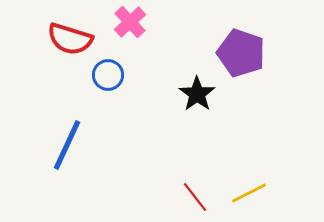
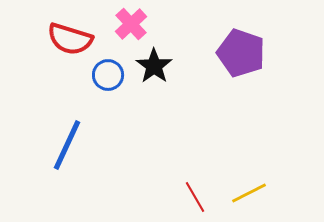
pink cross: moved 1 px right, 2 px down
black star: moved 43 px left, 28 px up
red line: rotated 8 degrees clockwise
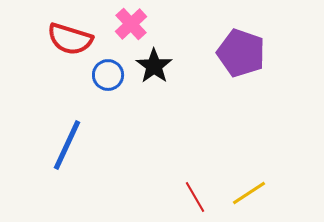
yellow line: rotated 6 degrees counterclockwise
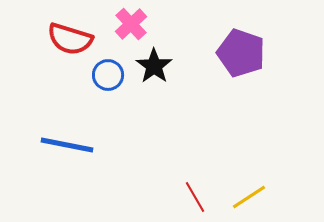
blue line: rotated 76 degrees clockwise
yellow line: moved 4 px down
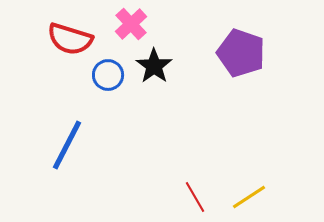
blue line: rotated 74 degrees counterclockwise
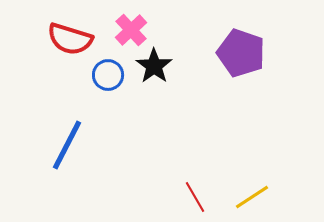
pink cross: moved 6 px down
yellow line: moved 3 px right
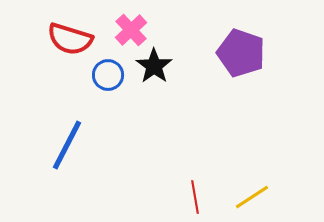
red line: rotated 20 degrees clockwise
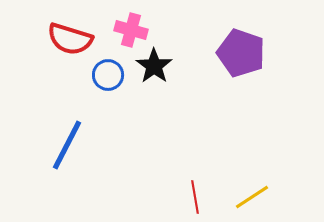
pink cross: rotated 32 degrees counterclockwise
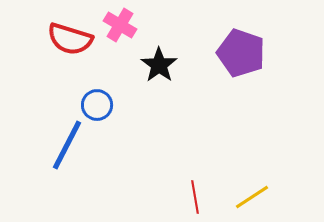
pink cross: moved 11 px left, 5 px up; rotated 16 degrees clockwise
black star: moved 5 px right, 1 px up
blue circle: moved 11 px left, 30 px down
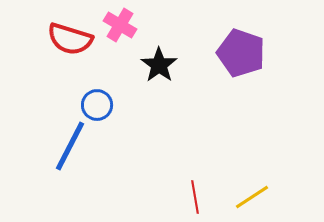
blue line: moved 3 px right, 1 px down
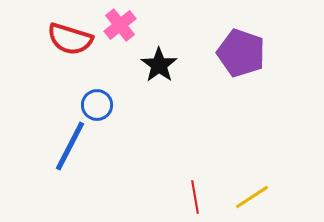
pink cross: rotated 20 degrees clockwise
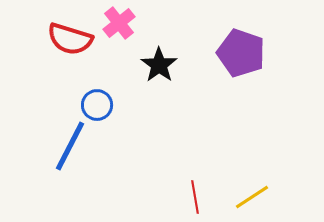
pink cross: moved 1 px left, 2 px up
